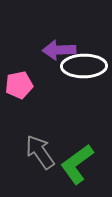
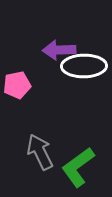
pink pentagon: moved 2 px left
gray arrow: rotated 9 degrees clockwise
green L-shape: moved 1 px right, 3 px down
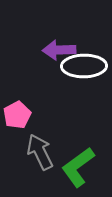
pink pentagon: moved 30 px down; rotated 16 degrees counterclockwise
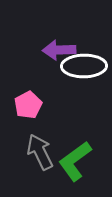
pink pentagon: moved 11 px right, 10 px up
green L-shape: moved 3 px left, 6 px up
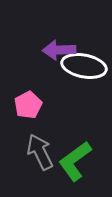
white ellipse: rotated 12 degrees clockwise
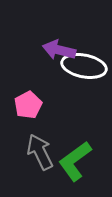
purple arrow: rotated 16 degrees clockwise
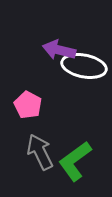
pink pentagon: rotated 16 degrees counterclockwise
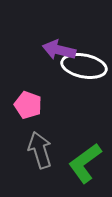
pink pentagon: rotated 8 degrees counterclockwise
gray arrow: moved 2 px up; rotated 9 degrees clockwise
green L-shape: moved 10 px right, 2 px down
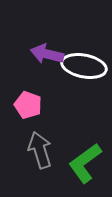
purple arrow: moved 12 px left, 4 px down
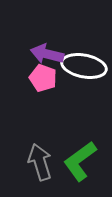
pink pentagon: moved 15 px right, 27 px up
gray arrow: moved 12 px down
green L-shape: moved 5 px left, 2 px up
